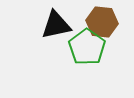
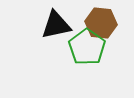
brown hexagon: moved 1 px left, 1 px down
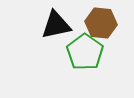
green pentagon: moved 2 px left, 5 px down
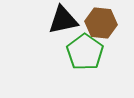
black triangle: moved 7 px right, 5 px up
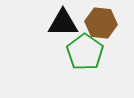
black triangle: moved 3 px down; rotated 12 degrees clockwise
